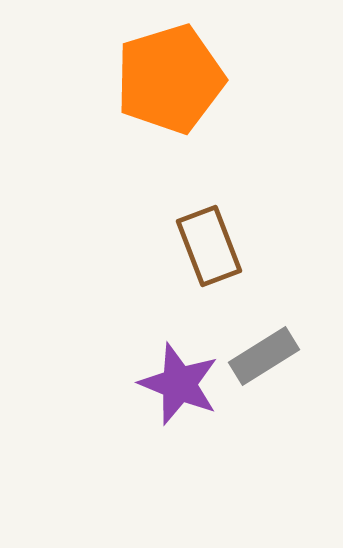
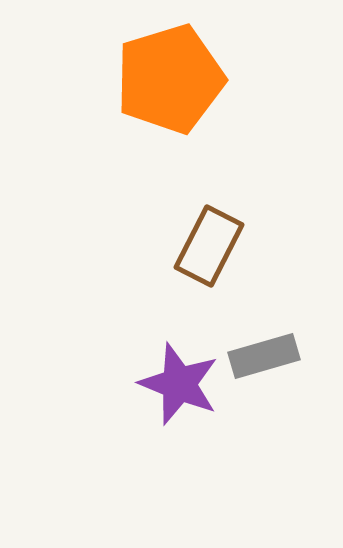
brown rectangle: rotated 48 degrees clockwise
gray rectangle: rotated 16 degrees clockwise
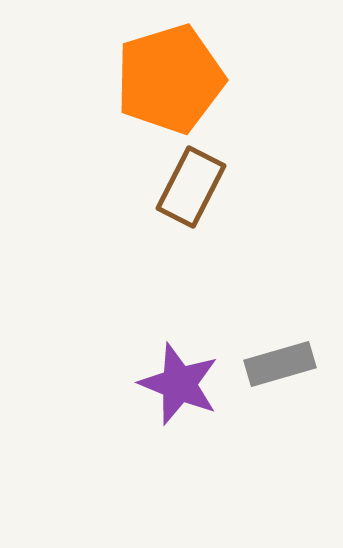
brown rectangle: moved 18 px left, 59 px up
gray rectangle: moved 16 px right, 8 px down
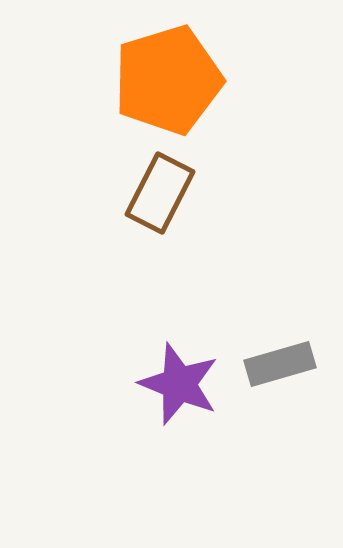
orange pentagon: moved 2 px left, 1 px down
brown rectangle: moved 31 px left, 6 px down
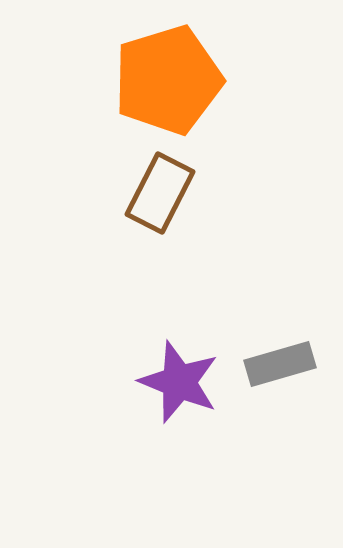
purple star: moved 2 px up
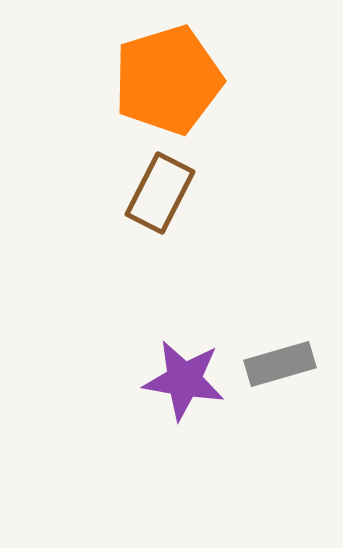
purple star: moved 5 px right, 2 px up; rotated 12 degrees counterclockwise
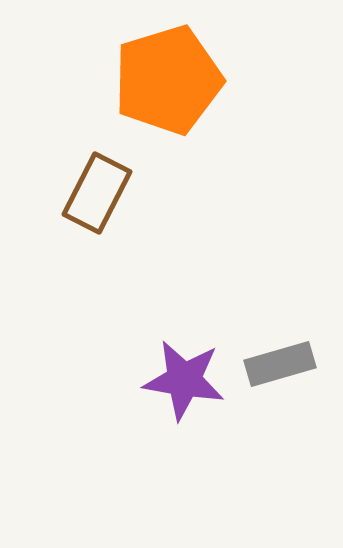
brown rectangle: moved 63 px left
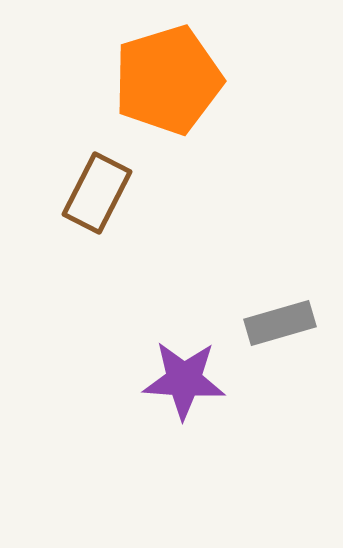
gray rectangle: moved 41 px up
purple star: rotated 6 degrees counterclockwise
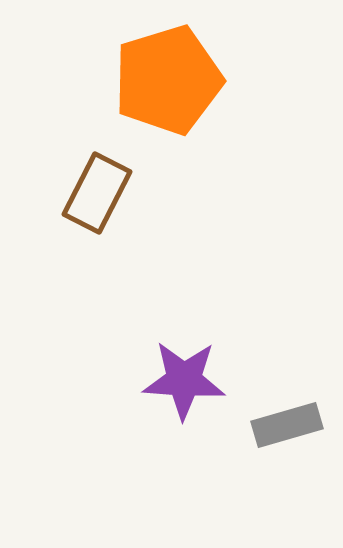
gray rectangle: moved 7 px right, 102 px down
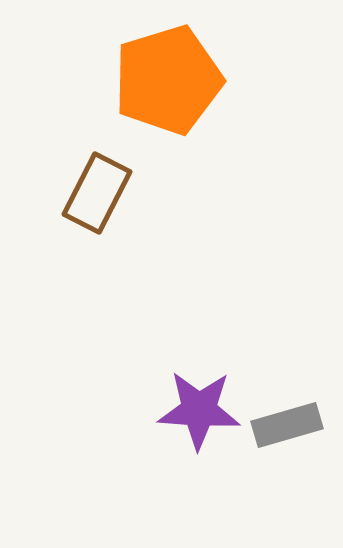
purple star: moved 15 px right, 30 px down
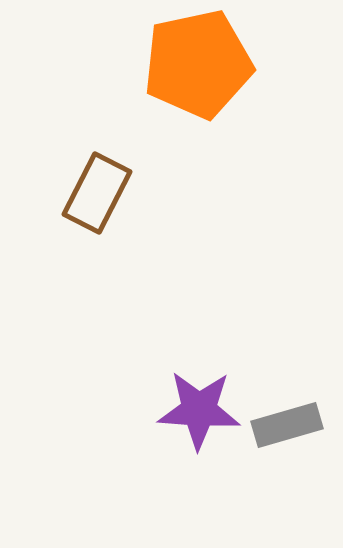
orange pentagon: moved 30 px right, 16 px up; rotated 5 degrees clockwise
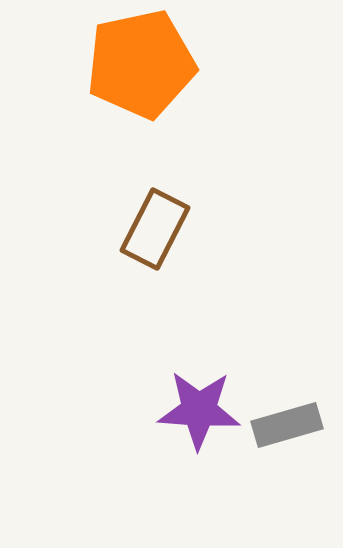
orange pentagon: moved 57 px left
brown rectangle: moved 58 px right, 36 px down
